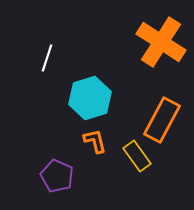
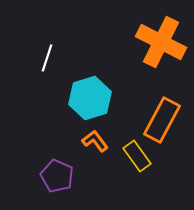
orange cross: rotated 6 degrees counterclockwise
orange L-shape: rotated 24 degrees counterclockwise
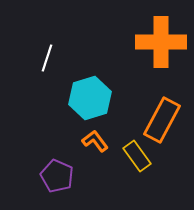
orange cross: rotated 27 degrees counterclockwise
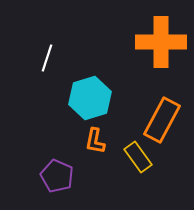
orange L-shape: rotated 132 degrees counterclockwise
yellow rectangle: moved 1 px right, 1 px down
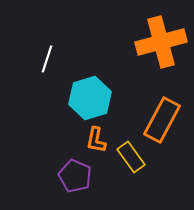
orange cross: rotated 15 degrees counterclockwise
white line: moved 1 px down
orange L-shape: moved 1 px right, 1 px up
yellow rectangle: moved 7 px left
purple pentagon: moved 18 px right
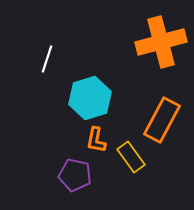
purple pentagon: moved 1 px up; rotated 12 degrees counterclockwise
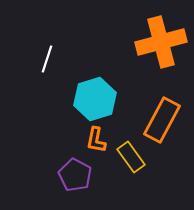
cyan hexagon: moved 5 px right, 1 px down
purple pentagon: rotated 16 degrees clockwise
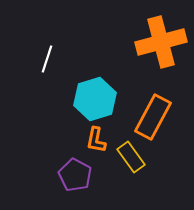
orange rectangle: moved 9 px left, 3 px up
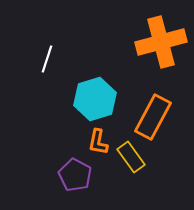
orange L-shape: moved 2 px right, 2 px down
